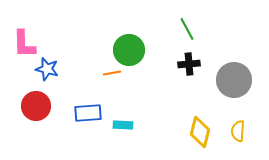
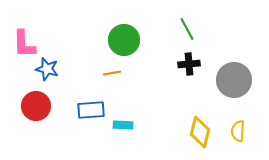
green circle: moved 5 px left, 10 px up
blue rectangle: moved 3 px right, 3 px up
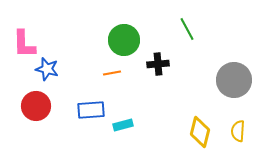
black cross: moved 31 px left
cyan rectangle: rotated 18 degrees counterclockwise
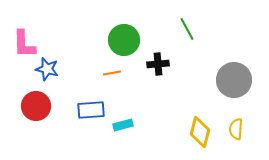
yellow semicircle: moved 2 px left, 2 px up
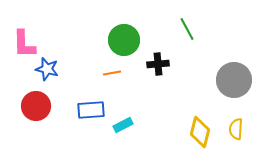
cyan rectangle: rotated 12 degrees counterclockwise
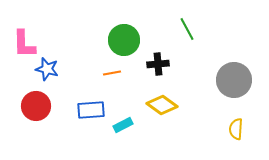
yellow diamond: moved 38 px left, 27 px up; rotated 68 degrees counterclockwise
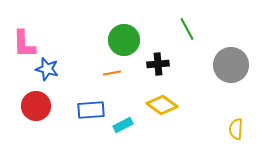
gray circle: moved 3 px left, 15 px up
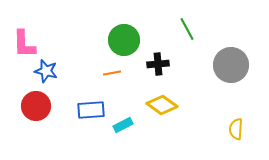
blue star: moved 1 px left, 2 px down
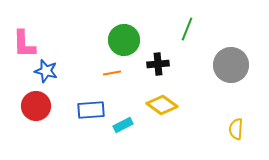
green line: rotated 50 degrees clockwise
